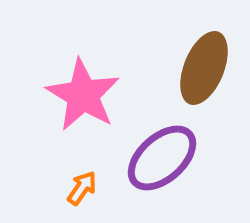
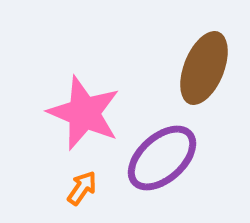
pink star: moved 1 px right, 18 px down; rotated 8 degrees counterclockwise
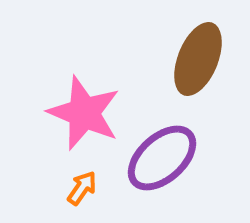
brown ellipse: moved 6 px left, 9 px up
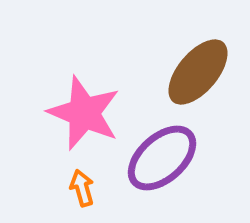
brown ellipse: moved 13 px down; rotated 18 degrees clockwise
orange arrow: rotated 51 degrees counterclockwise
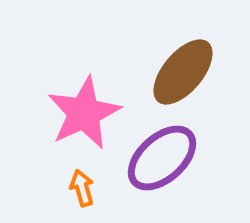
brown ellipse: moved 15 px left
pink star: rotated 24 degrees clockwise
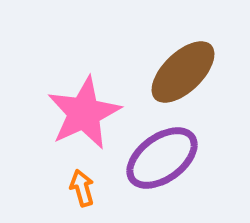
brown ellipse: rotated 6 degrees clockwise
purple ellipse: rotated 6 degrees clockwise
